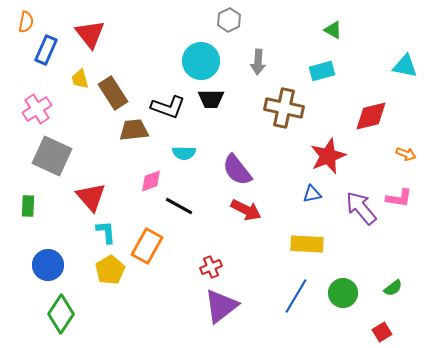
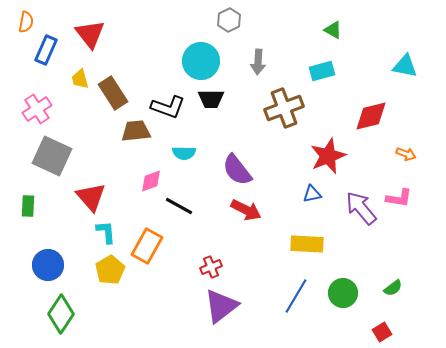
brown cross at (284, 108): rotated 33 degrees counterclockwise
brown trapezoid at (134, 130): moved 2 px right, 1 px down
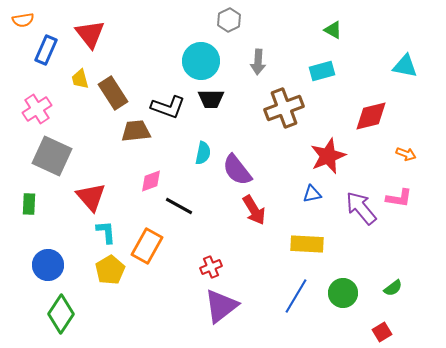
orange semicircle at (26, 22): moved 3 px left, 2 px up; rotated 70 degrees clockwise
cyan semicircle at (184, 153): moved 19 px right; rotated 80 degrees counterclockwise
green rectangle at (28, 206): moved 1 px right, 2 px up
red arrow at (246, 210): moved 8 px right; rotated 32 degrees clockwise
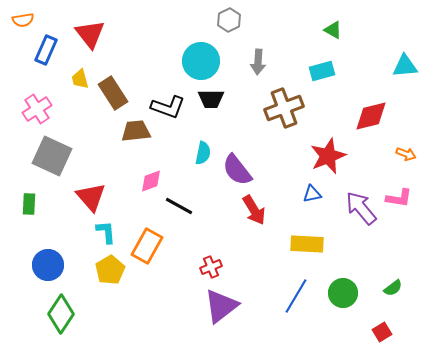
cyan triangle at (405, 66): rotated 16 degrees counterclockwise
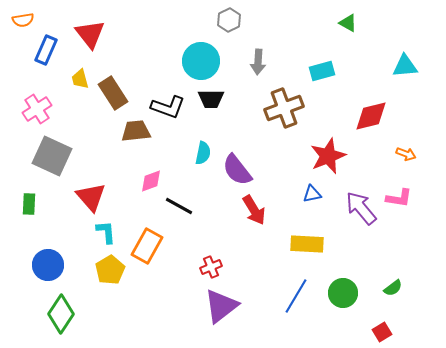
green triangle at (333, 30): moved 15 px right, 7 px up
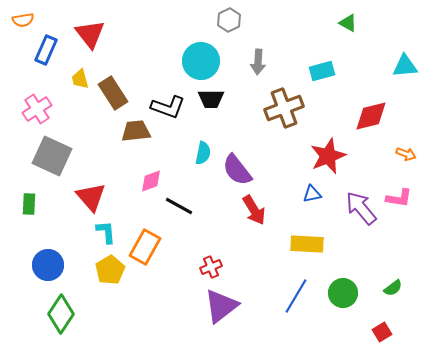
orange rectangle at (147, 246): moved 2 px left, 1 px down
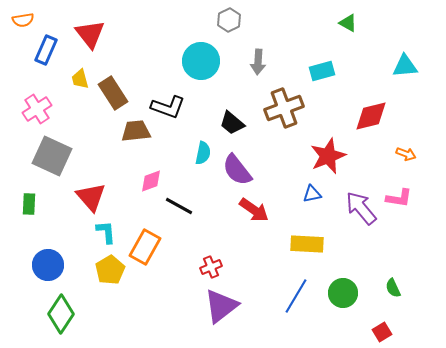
black trapezoid at (211, 99): moved 21 px right, 24 px down; rotated 40 degrees clockwise
red arrow at (254, 210): rotated 24 degrees counterclockwise
green semicircle at (393, 288): rotated 102 degrees clockwise
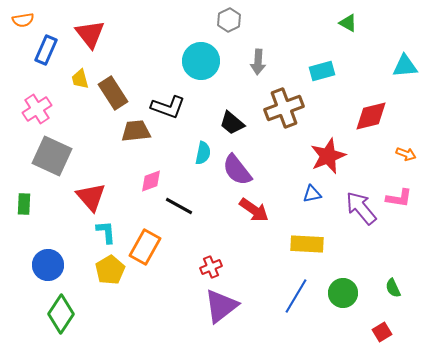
green rectangle at (29, 204): moved 5 px left
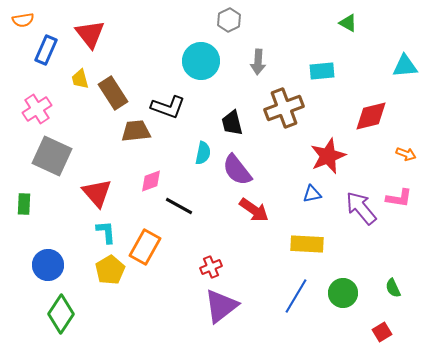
cyan rectangle at (322, 71): rotated 10 degrees clockwise
black trapezoid at (232, 123): rotated 36 degrees clockwise
red triangle at (91, 197): moved 6 px right, 4 px up
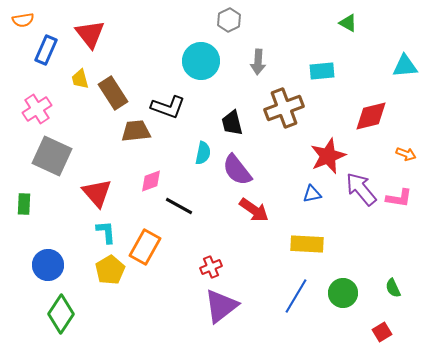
purple arrow at (361, 208): moved 19 px up
